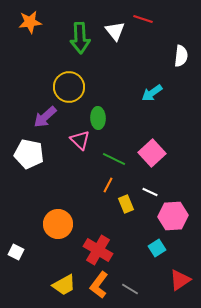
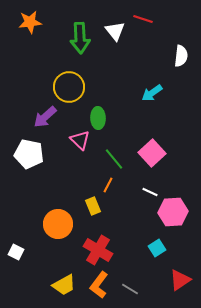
green line: rotated 25 degrees clockwise
yellow rectangle: moved 33 px left, 2 px down
pink hexagon: moved 4 px up
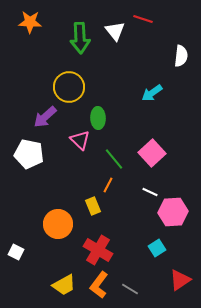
orange star: rotated 10 degrees clockwise
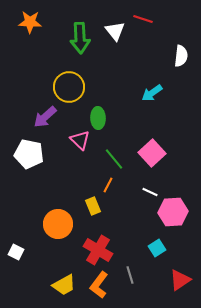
gray line: moved 14 px up; rotated 42 degrees clockwise
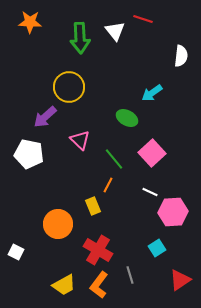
green ellipse: moved 29 px right; rotated 60 degrees counterclockwise
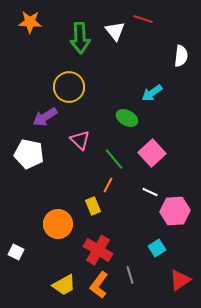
purple arrow: rotated 10 degrees clockwise
pink hexagon: moved 2 px right, 1 px up
